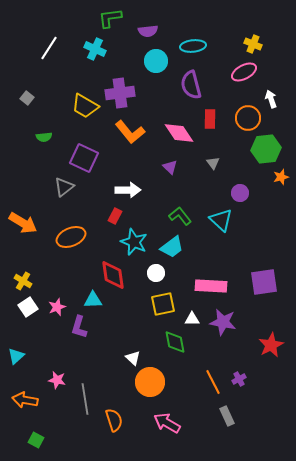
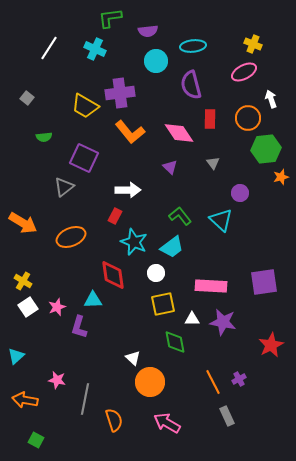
gray line at (85, 399): rotated 20 degrees clockwise
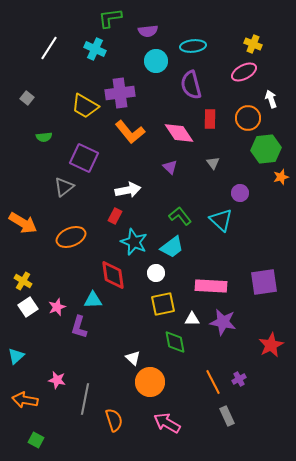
white arrow at (128, 190): rotated 10 degrees counterclockwise
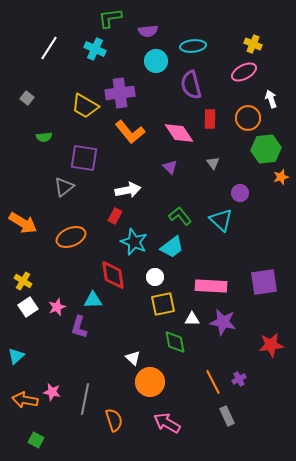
purple square at (84, 158): rotated 16 degrees counterclockwise
white circle at (156, 273): moved 1 px left, 4 px down
red star at (271, 345): rotated 20 degrees clockwise
pink star at (57, 380): moved 5 px left, 12 px down
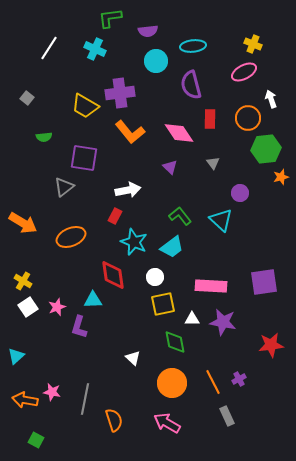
orange circle at (150, 382): moved 22 px right, 1 px down
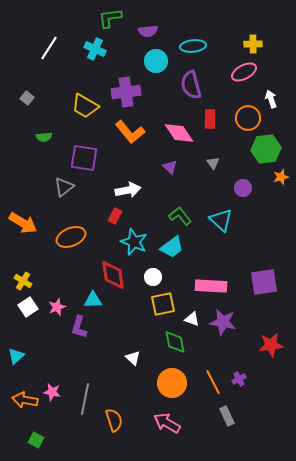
yellow cross at (253, 44): rotated 24 degrees counterclockwise
purple cross at (120, 93): moved 6 px right, 1 px up
purple circle at (240, 193): moved 3 px right, 5 px up
white circle at (155, 277): moved 2 px left
white triangle at (192, 319): rotated 21 degrees clockwise
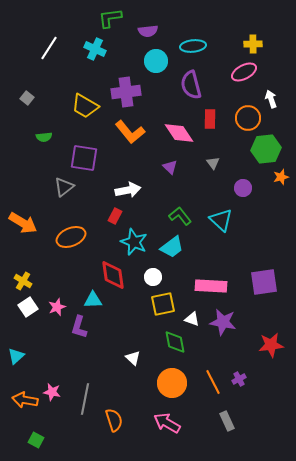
gray rectangle at (227, 416): moved 5 px down
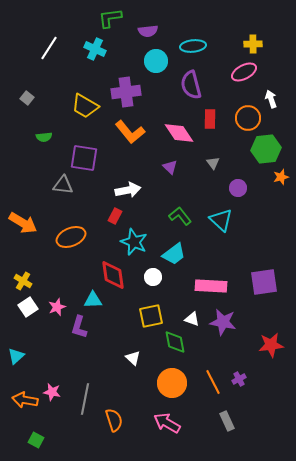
gray triangle at (64, 187): moved 1 px left, 2 px up; rotated 45 degrees clockwise
purple circle at (243, 188): moved 5 px left
cyan trapezoid at (172, 247): moved 2 px right, 7 px down
yellow square at (163, 304): moved 12 px left, 12 px down
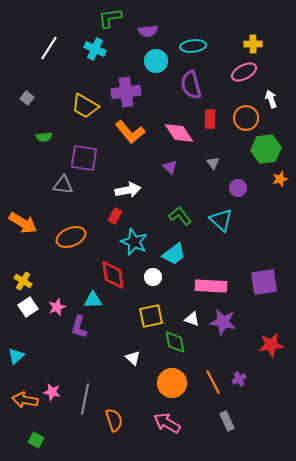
orange circle at (248, 118): moved 2 px left
orange star at (281, 177): moved 1 px left, 2 px down
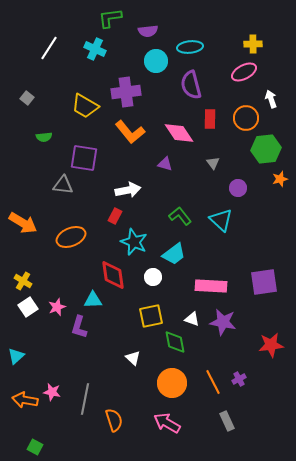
cyan ellipse at (193, 46): moved 3 px left, 1 px down
purple triangle at (170, 167): moved 5 px left, 3 px up; rotated 28 degrees counterclockwise
green square at (36, 440): moved 1 px left, 7 px down
